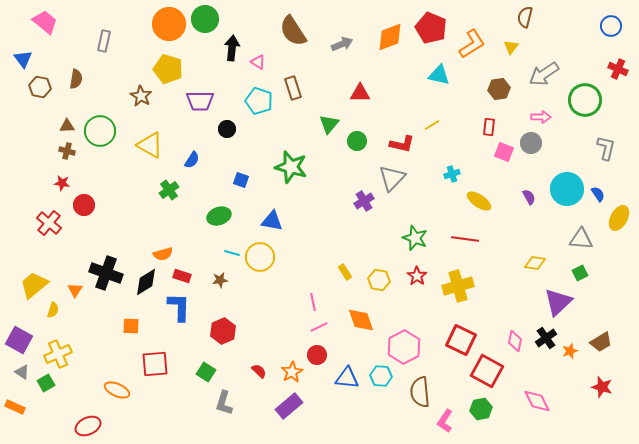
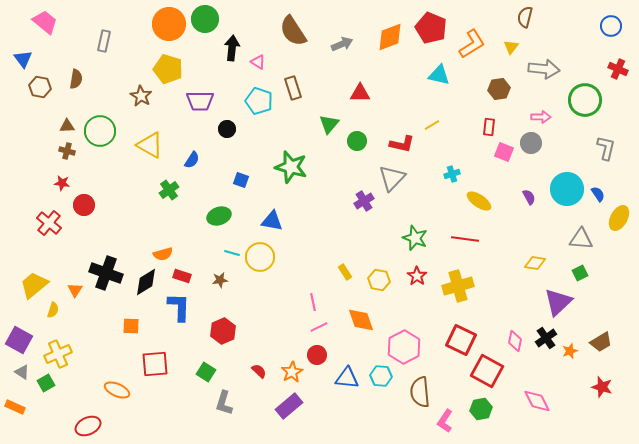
gray arrow at (544, 74): moved 5 px up; rotated 140 degrees counterclockwise
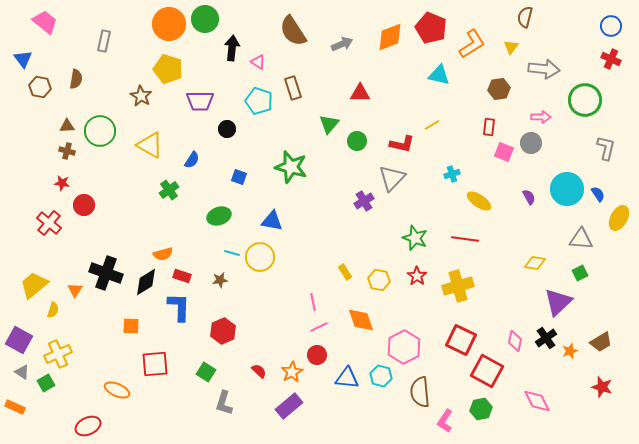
red cross at (618, 69): moved 7 px left, 10 px up
blue square at (241, 180): moved 2 px left, 3 px up
cyan hexagon at (381, 376): rotated 10 degrees clockwise
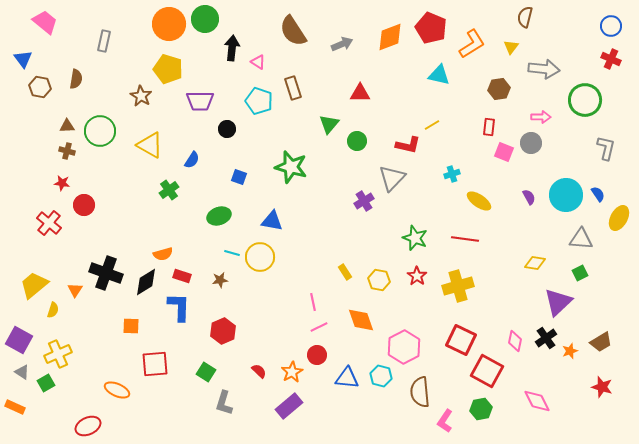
red L-shape at (402, 144): moved 6 px right, 1 px down
cyan circle at (567, 189): moved 1 px left, 6 px down
